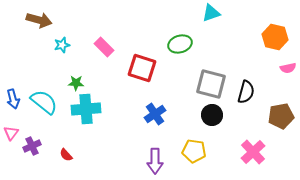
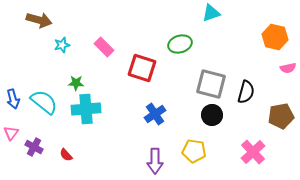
purple cross: moved 2 px right, 1 px down; rotated 36 degrees counterclockwise
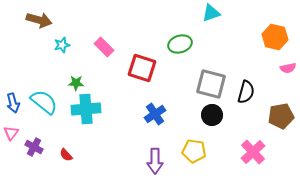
blue arrow: moved 4 px down
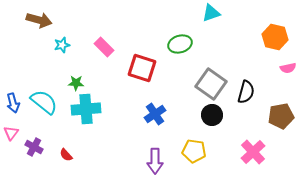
gray square: rotated 20 degrees clockwise
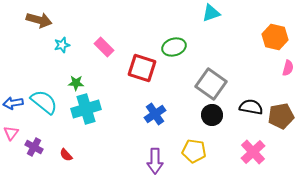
green ellipse: moved 6 px left, 3 px down
pink semicircle: rotated 63 degrees counterclockwise
black semicircle: moved 5 px right, 15 px down; rotated 95 degrees counterclockwise
blue arrow: rotated 96 degrees clockwise
cyan cross: rotated 12 degrees counterclockwise
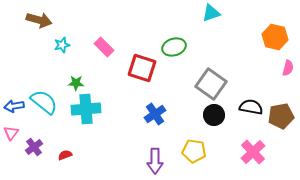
blue arrow: moved 1 px right, 3 px down
cyan cross: rotated 12 degrees clockwise
black circle: moved 2 px right
purple cross: rotated 24 degrees clockwise
red semicircle: moved 1 px left; rotated 112 degrees clockwise
